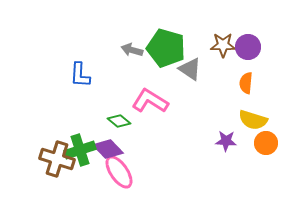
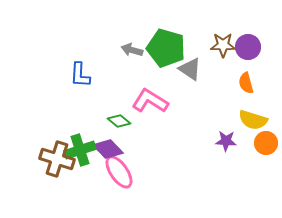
orange semicircle: rotated 20 degrees counterclockwise
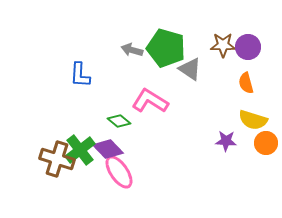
green cross: rotated 20 degrees counterclockwise
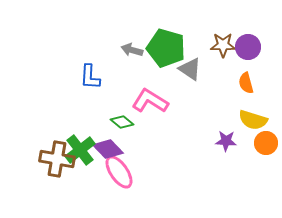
blue L-shape: moved 10 px right, 2 px down
green diamond: moved 3 px right, 1 px down
brown cross: rotated 8 degrees counterclockwise
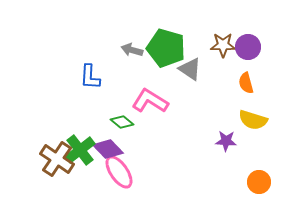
orange circle: moved 7 px left, 39 px down
brown cross: rotated 24 degrees clockwise
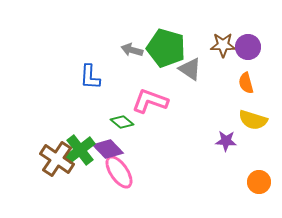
pink L-shape: rotated 12 degrees counterclockwise
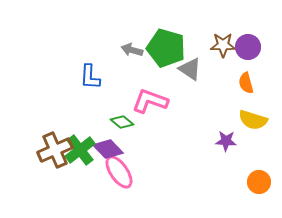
brown cross: moved 2 px left, 9 px up; rotated 32 degrees clockwise
